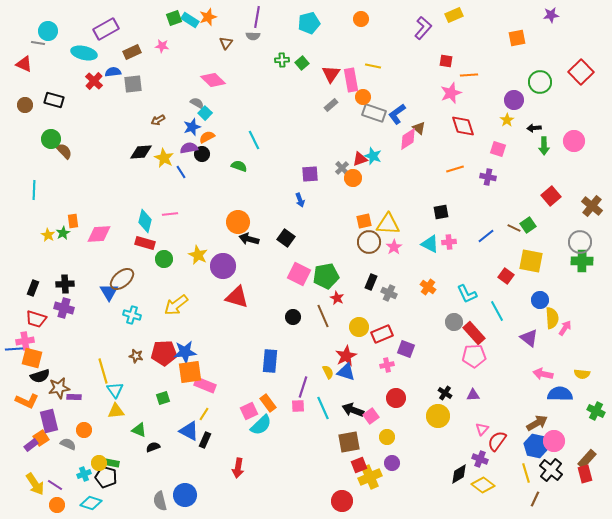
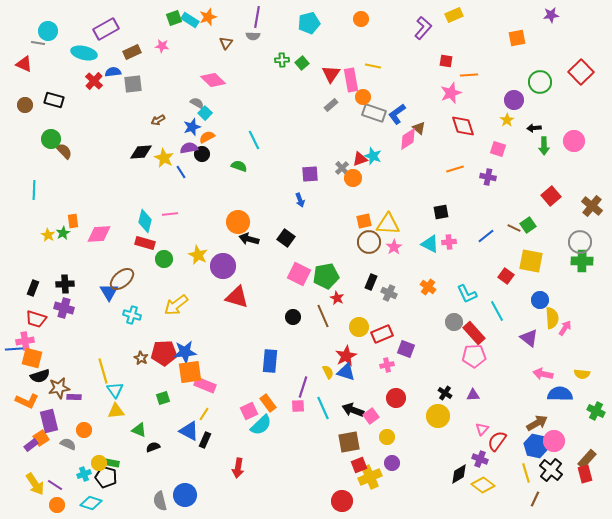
brown star at (136, 356): moved 5 px right, 2 px down; rotated 16 degrees clockwise
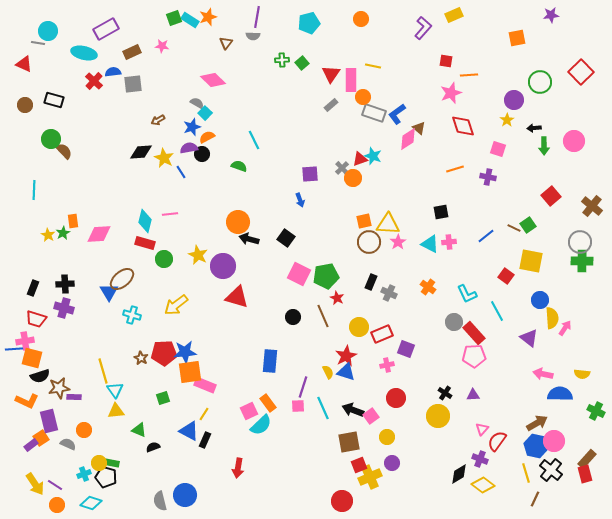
pink rectangle at (351, 80): rotated 10 degrees clockwise
pink star at (394, 247): moved 4 px right, 5 px up
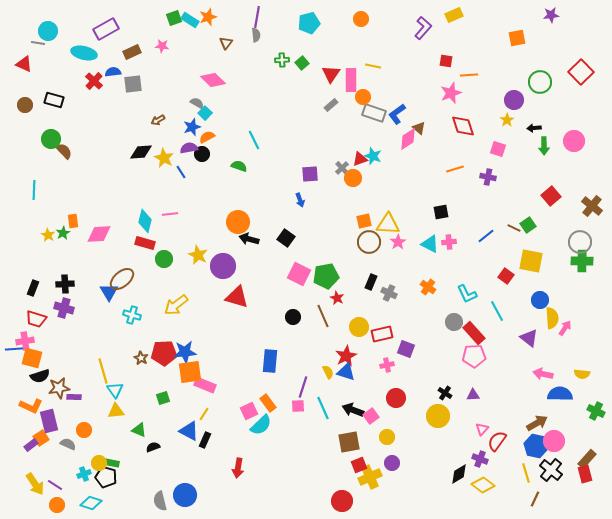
gray semicircle at (253, 36): moved 3 px right, 1 px up; rotated 96 degrees counterclockwise
red rectangle at (382, 334): rotated 10 degrees clockwise
orange L-shape at (27, 401): moved 4 px right, 5 px down
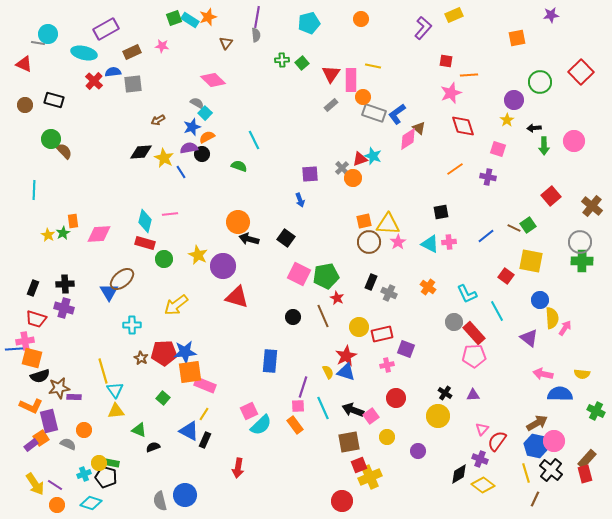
cyan circle at (48, 31): moved 3 px down
orange line at (455, 169): rotated 18 degrees counterclockwise
cyan cross at (132, 315): moved 10 px down; rotated 18 degrees counterclockwise
green square at (163, 398): rotated 32 degrees counterclockwise
orange rectangle at (268, 403): moved 27 px right, 22 px down
purple circle at (392, 463): moved 26 px right, 12 px up
